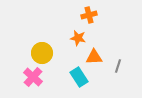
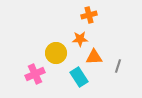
orange star: moved 2 px right, 1 px down; rotated 14 degrees counterclockwise
yellow circle: moved 14 px right
pink cross: moved 2 px right, 3 px up; rotated 24 degrees clockwise
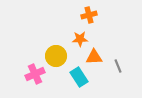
yellow circle: moved 3 px down
gray line: rotated 40 degrees counterclockwise
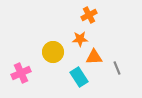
orange cross: rotated 14 degrees counterclockwise
yellow circle: moved 3 px left, 4 px up
gray line: moved 1 px left, 2 px down
pink cross: moved 14 px left, 1 px up
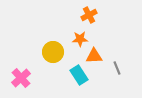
orange triangle: moved 1 px up
pink cross: moved 5 px down; rotated 18 degrees counterclockwise
cyan rectangle: moved 2 px up
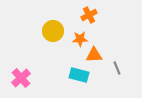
yellow circle: moved 21 px up
orange triangle: moved 1 px up
cyan rectangle: rotated 42 degrees counterclockwise
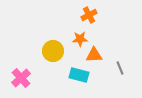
yellow circle: moved 20 px down
gray line: moved 3 px right
